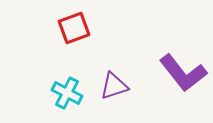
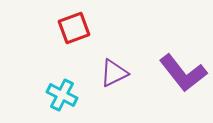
purple triangle: moved 13 px up; rotated 8 degrees counterclockwise
cyan cross: moved 5 px left, 2 px down
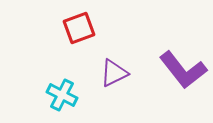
red square: moved 5 px right
purple L-shape: moved 3 px up
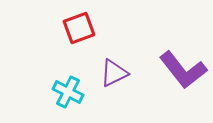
cyan cross: moved 6 px right, 3 px up
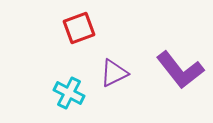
purple L-shape: moved 3 px left
cyan cross: moved 1 px right, 1 px down
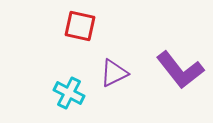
red square: moved 1 px right, 2 px up; rotated 32 degrees clockwise
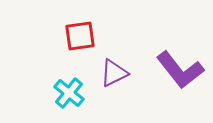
red square: moved 10 px down; rotated 20 degrees counterclockwise
cyan cross: rotated 12 degrees clockwise
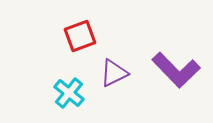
red square: rotated 12 degrees counterclockwise
purple L-shape: moved 4 px left; rotated 6 degrees counterclockwise
